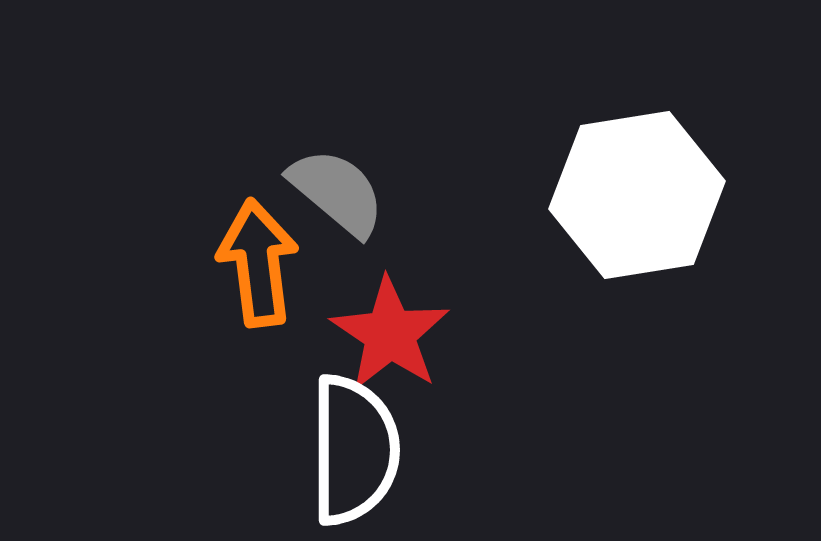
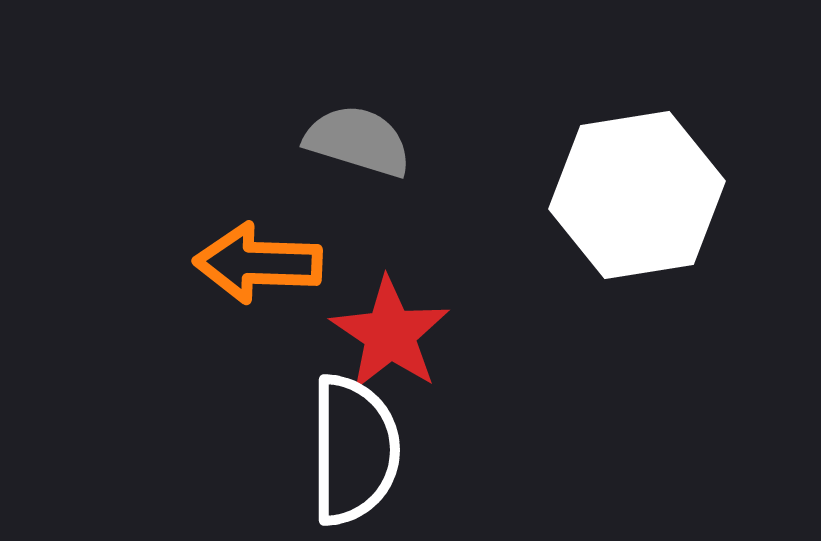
gray semicircle: moved 21 px right, 51 px up; rotated 23 degrees counterclockwise
orange arrow: rotated 81 degrees counterclockwise
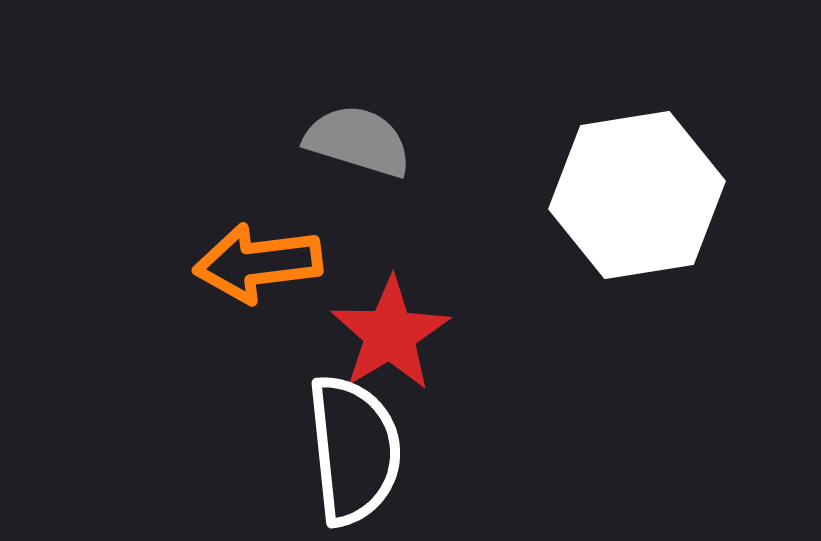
orange arrow: rotated 9 degrees counterclockwise
red star: rotated 7 degrees clockwise
white semicircle: rotated 6 degrees counterclockwise
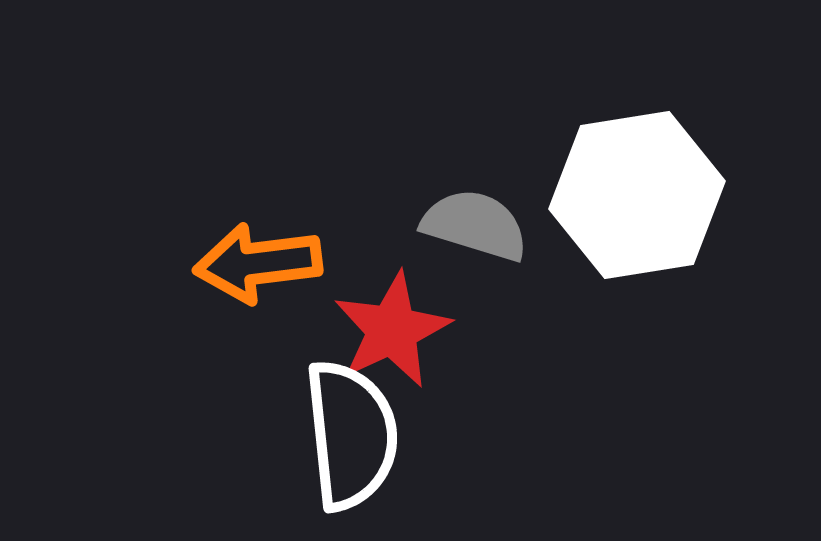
gray semicircle: moved 117 px right, 84 px down
red star: moved 2 px right, 4 px up; rotated 6 degrees clockwise
white semicircle: moved 3 px left, 15 px up
